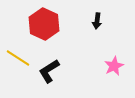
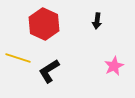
yellow line: rotated 15 degrees counterclockwise
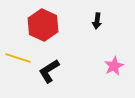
red hexagon: moved 1 px left, 1 px down
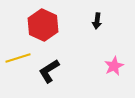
yellow line: rotated 35 degrees counterclockwise
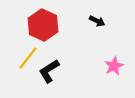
black arrow: rotated 70 degrees counterclockwise
yellow line: moved 10 px right; rotated 35 degrees counterclockwise
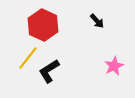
black arrow: rotated 21 degrees clockwise
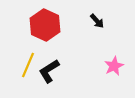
red hexagon: moved 2 px right
yellow line: moved 7 px down; rotated 15 degrees counterclockwise
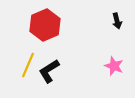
black arrow: moved 20 px right; rotated 28 degrees clockwise
red hexagon: rotated 12 degrees clockwise
pink star: rotated 24 degrees counterclockwise
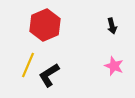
black arrow: moved 5 px left, 5 px down
black L-shape: moved 4 px down
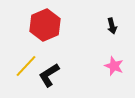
yellow line: moved 2 px left, 1 px down; rotated 20 degrees clockwise
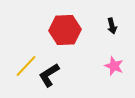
red hexagon: moved 20 px right, 5 px down; rotated 20 degrees clockwise
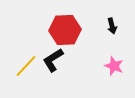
black L-shape: moved 4 px right, 15 px up
